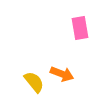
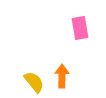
orange arrow: moved 2 px down; rotated 110 degrees counterclockwise
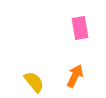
orange arrow: moved 13 px right; rotated 25 degrees clockwise
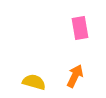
yellow semicircle: rotated 35 degrees counterclockwise
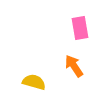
orange arrow: moved 1 px left, 10 px up; rotated 60 degrees counterclockwise
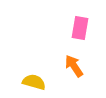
pink rectangle: rotated 20 degrees clockwise
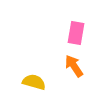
pink rectangle: moved 4 px left, 5 px down
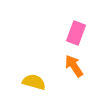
pink rectangle: rotated 10 degrees clockwise
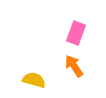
yellow semicircle: moved 2 px up
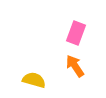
orange arrow: moved 1 px right
